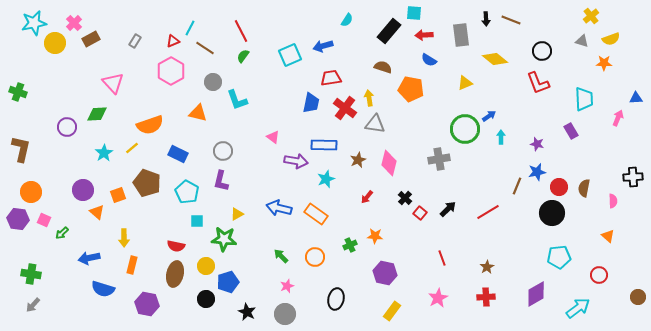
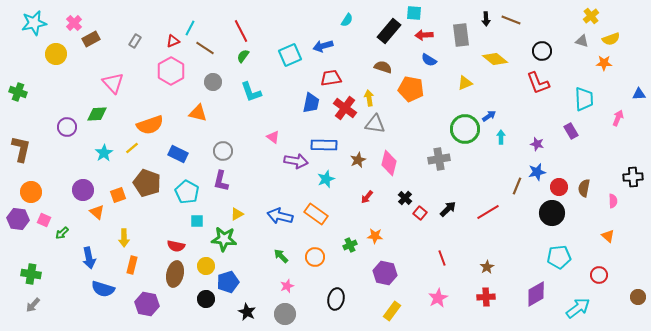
yellow circle at (55, 43): moved 1 px right, 11 px down
blue triangle at (636, 98): moved 3 px right, 4 px up
cyan L-shape at (237, 100): moved 14 px right, 8 px up
blue arrow at (279, 208): moved 1 px right, 8 px down
blue arrow at (89, 258): rotated 90 degrees counterclockwise
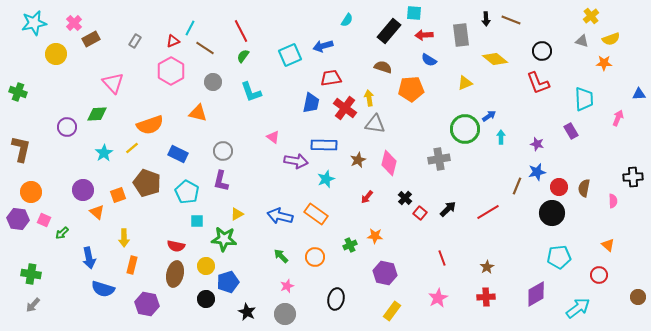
orange pentagon at (411, 89): rotated 15 degrees counterclockwise
orange triangle at (608, 236): moved 9 px down
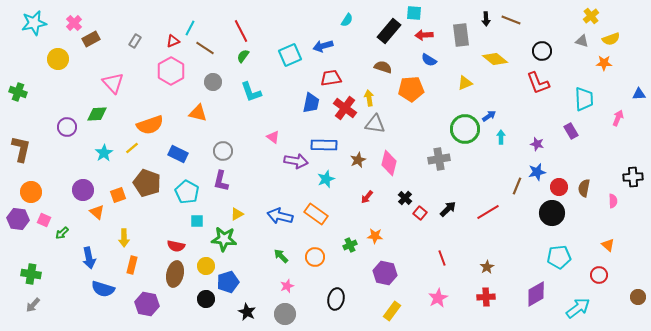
yellow circle at (56, 54): moved 2 px right, 5 px down
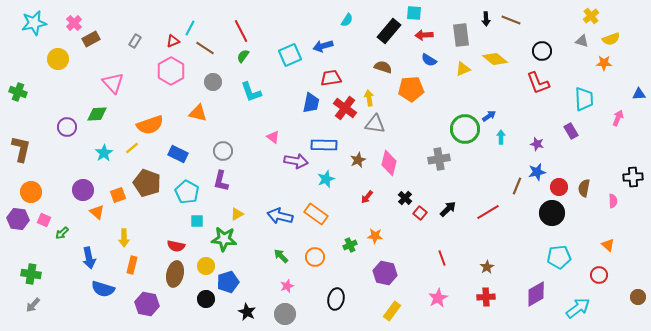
yellow triangle at (465, 83): moved 2 px left, 14 px up
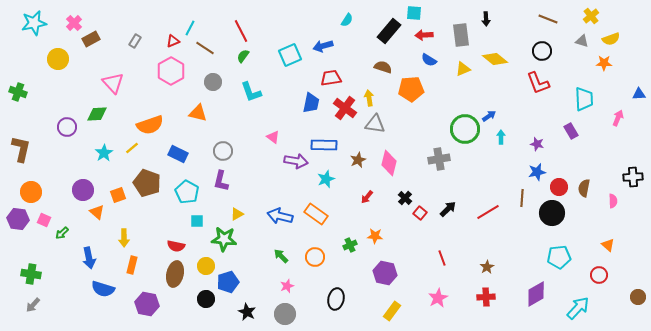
brown line at (511, 20): moved 37 px right, 1 px up
brown line at (517, 186): moved 5 px right, 12 px down; rotated 18 degrees counterclockwise
cyan arrow at (578, 308): rotated 10 degrees counterclockwise
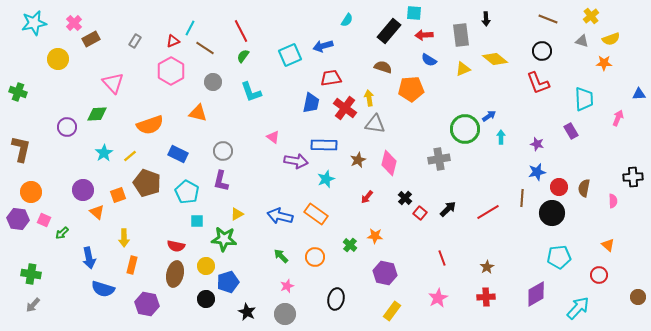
yellow line at (132, 148): moved 2 px left, 8 px down
green cross at (350, 245): rotated 24 degrees counterclockwise
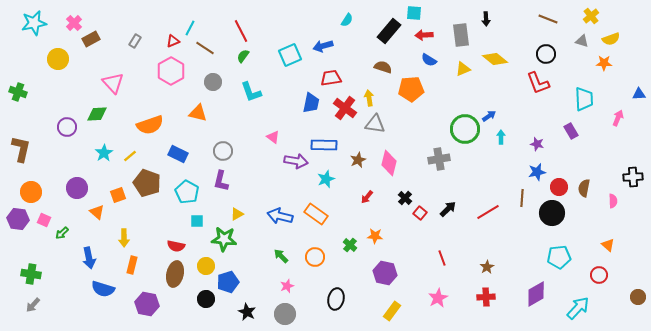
black circle at (542, 51): moved 4 px right, 3 px down
purple circle at (83, 190): moved 6 px left, 2 px up
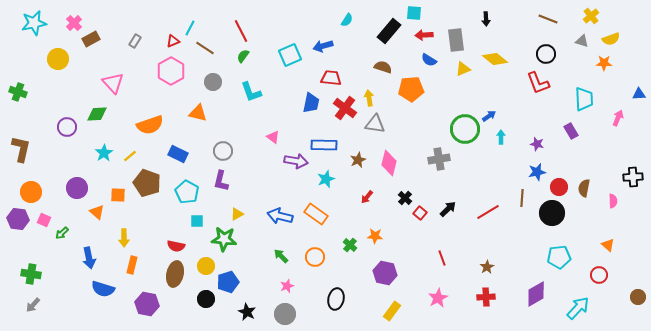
gray rectangle at (461, 35): moved 5 px left, 5 px down
red trapezoid at (331, 78): rotated 15 degrees clockwise
orange square at (118, 195): rotated 21 degrees clockwise
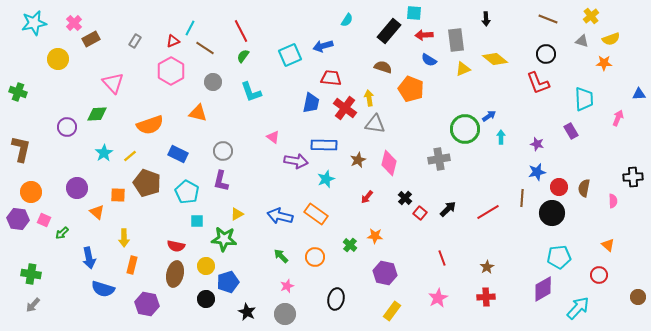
orange pentagon at (411, 89): rotated 25 degrees clockwise
purple diamond at (536, 294): moved 7 px right, 5 px up
